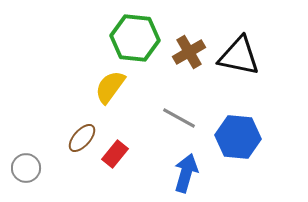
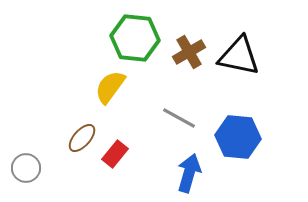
blue arrow: moved 3 px right
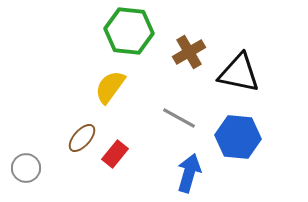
green hexagon: moved 6 px left, 7 px up
black triangle: moved 17 px down
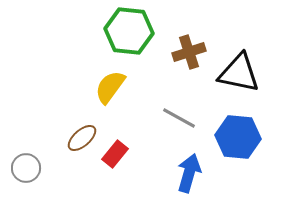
brown cross: rotated 12 degrees clockwise
brown ellipse: rotated 8 degrees clockwise
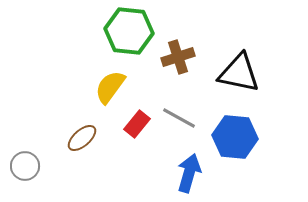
brown cross: moved 11 px left, 5 px down
blue hexagon: moved 3 px left
red rectangle: moved 22 px right, 30 px up
gray circle: moved 1 px left, 2 px up
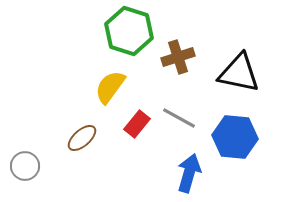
green hexagon: rotated 12 degrees clockwise
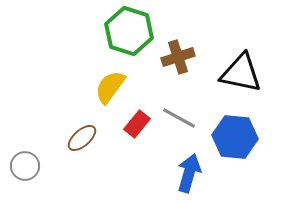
black triangle: moved 2 px right
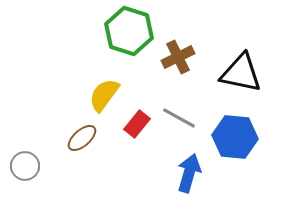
brown cross: rotated 8 degrees counterclockwise
yellow semicircle: moved 6 px left, 8 px down
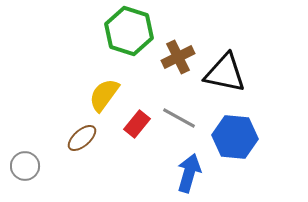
black triangle: moved 16 px left
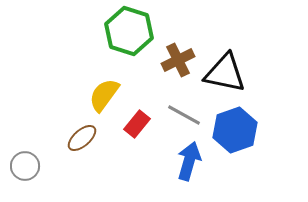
brown cross: moved 3 px down
gray line: moved 5 px right, 3 px up
blue hexagon: moved 7 px up; rotated 24 degrees counterclockwise
blue arrow: moved 12 px up
